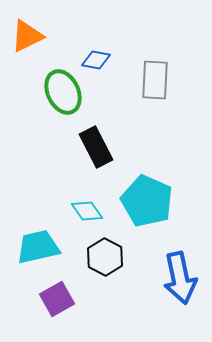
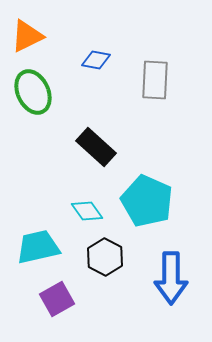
green ellipse: moved 30 px left
black rectangle: rotated 21 degrees counterclockwise
blue arrow: moved 9 px left; rotated 12 degrees clockwise
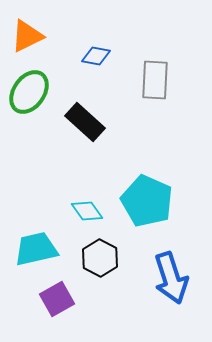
blue diamond: moved 4 px up
green ellipse: moved 4 px left; rotated 60 degrees clockwise
black rectangle: moved 11 px left, 25 px up
cyan trapezoid: moved 2 px left, 2 px down
black hexagon: moved 5 px left, 1 px down
blue arrow: rotated 18 degrees counterclockwise
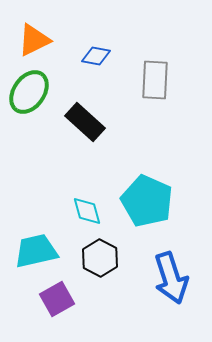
orange triangle: moved 7 px right, 4 px down
cyan diamond: rotated 20 degrees clockwise
cyan trapezoid: moved 2 px down
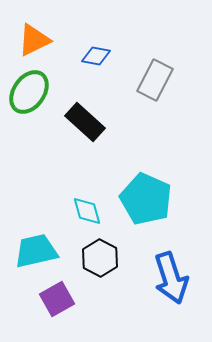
gray rectangle: rotated 24 degrees clockwise
cyan pentagon: moved 1 px left, 2 px up
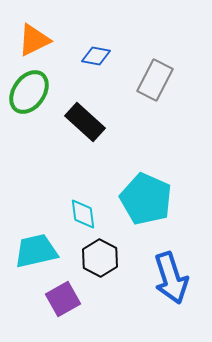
cyan diamond: moved 4 px left, 3 px down; rotated 8 degrees clockwise
purple square: moved 6 px right
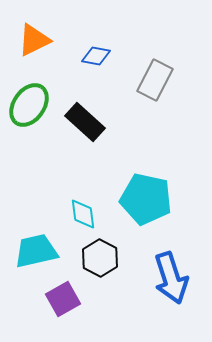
green ellipse: moved 13 px down
cyan pentagon: rotated 12 degrees counterclockwise
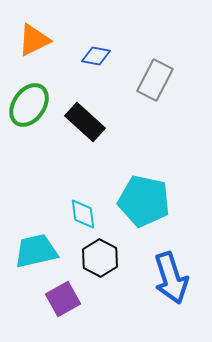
cyan pentagon: moved 2 px left, 2 px down
